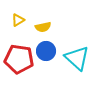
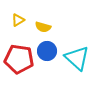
yellow semicircle: rotated 28 degrees clockwise
blue circle: moved 1 px right
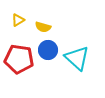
blue circle: moved 1 px right, 1 px up
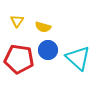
yellow triangle: moved 1 px left, 1 px down; rotated 24 degrees counterclockwise
cyan triangle: moved 1 px right
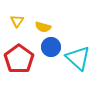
blue circle: moved 3 px right, 3 px up
red pentagon: rotated 28 degrees clockwise
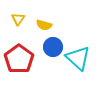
yellow triangle: moved 1 px right, 2 px up
yellow semicircle: moved 1 px right, 2 px up
blue circle: moved 2 px right
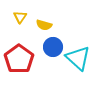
yellow triangle: moved 2 px right, 2 px up
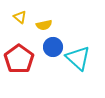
yellow triangle: rotated 24 degrees counterclockwise
yellow semicircle: rotated 28 degrees counterclockwise
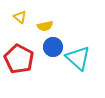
yellow semicircle: moved 1 px right, 1 px down
red pentagon: rotated 8 degrees counterclockwise
